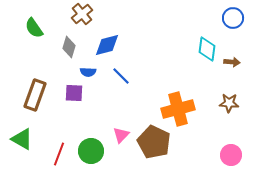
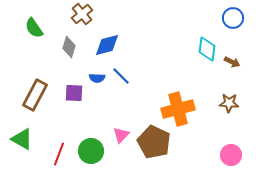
brown arrow: rotated 21 degrees clockwise
blue semicircle: moved 9 px right, 6 px down
brown rectangle: rotated 8 degrees clockwise
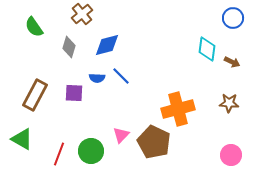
green semicircle: moved 1 px up
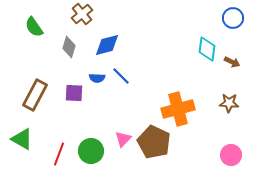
pink triangle: moved 2 px right, 4 px down
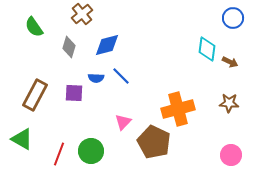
brown arrow: moved 2 px left
blue semicircle: moved 1 px left
pink triangle: moved 17 px up
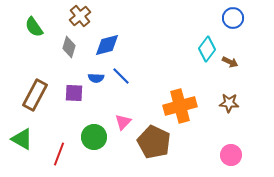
brown cross: moved 2 px left, 2 px down
cyan diamond: rotated 30 degrees clockwise
orange cross: moved 2 px right, 3 px up
green circle: moved 3 px right, 14 px up
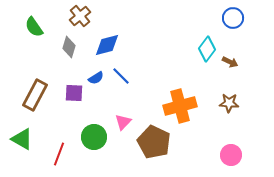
blue semicircle: rotated 35 degrees counterclockwise
